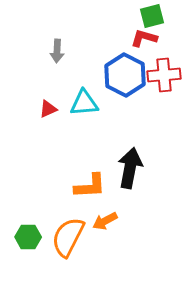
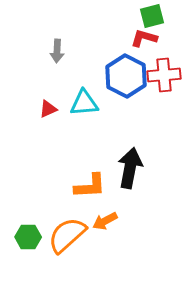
blue hexagon: moved 1 px right, 1 px down
orange semicircle: moved 1 px left, 2 px up; rotated 21 degrees clockwise
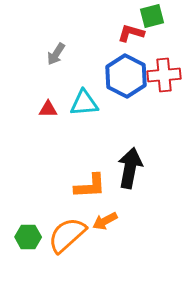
red L-shape: moved 13 px left, 5 px up
gray arrow: moved 1 px left, 3 px down; rotated 30 degrees clockwise
red triangle: rotated 24 degrees clockwise
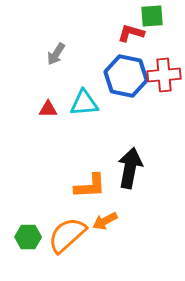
green square: rotated 10 degrees clockwise
blue hexagon: rotated 15 degrees counterclockwise
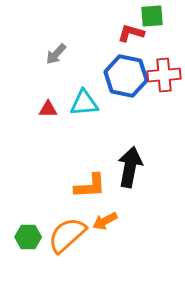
gray arrow: rotated 10 degrees clockwise
black arrow: moved 1 px up
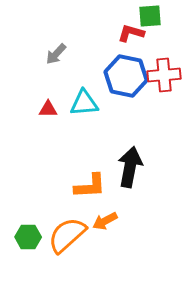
green square: moved 2 px left
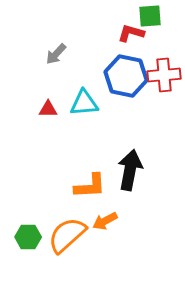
black arrow: moved 3 px down
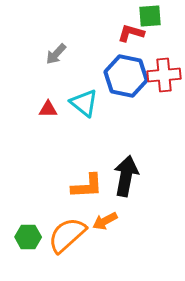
cyan triangle: rotated 44 degrees clockwise
black arrow: moved 4 px left, 6 px down
orange L-shape: moved 3 px left
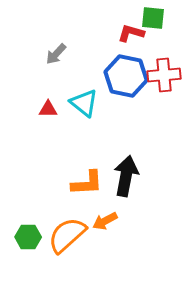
green square: moved 3 px right, 2 px down; rotated 10 degrees clockwise
orange L-shape: moved 3 px up
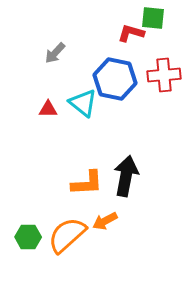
gray arrow: moved 1 px left, 1 px up
blue hexagon: moved 11 px left, 3 px down
cyan triangle: moved 1 px left
